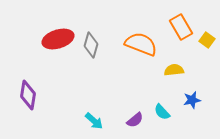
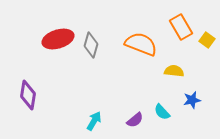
yellow semicircle: moved 1 px down; rotated 12 degrees clockwise
cyan arrow: rotated 102 degrees counterclockwise
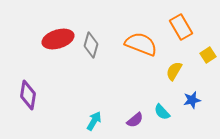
yellow square: moved 1 px right, 15 px down; rotated 21 degrees clockwise
yellow semicircle: rotated 66 degrees counterclockwise
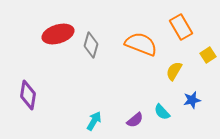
red ellipse: moved 5 px up
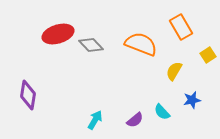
gray diamond: rotated 60 degrees counterclockwise
cyan arrow: moved 1 px right, 1 px up
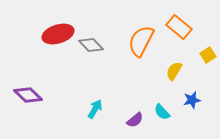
orange rectangle: moved 2 px left; rotated 20 degrees counterclockwise
orange semicircle: moved 3 px up; rotated 84 degrees counterclockwise
purple diamond: rotated 56 degrees counterclockwise
cyan arrow: moved 11 px up
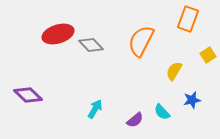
orange rectangle: moved 9 px right, 8 px up; rotated 70 degrees clockwise
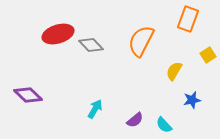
cyan semicircle: moved 2 px right, 13 px down
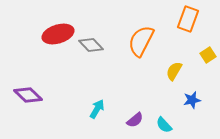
cyan arrow: moved 2 px right
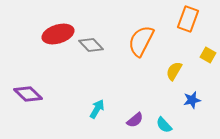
yellow square: rotated 28 degrees counterclockwise
purple diamond: moved 1 px up
